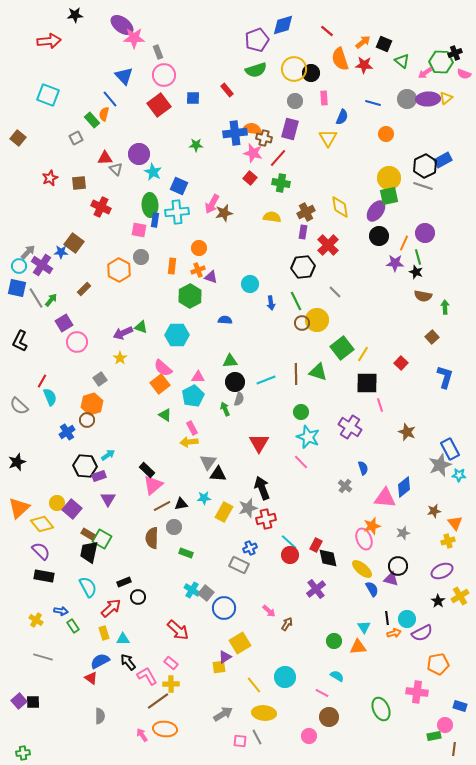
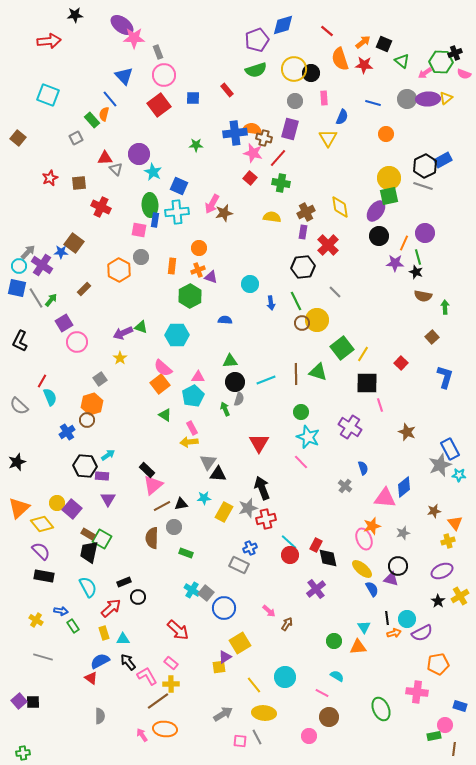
purple rectangle at (99, 476): moved 3 px right; rotated 24 degrees clockwise
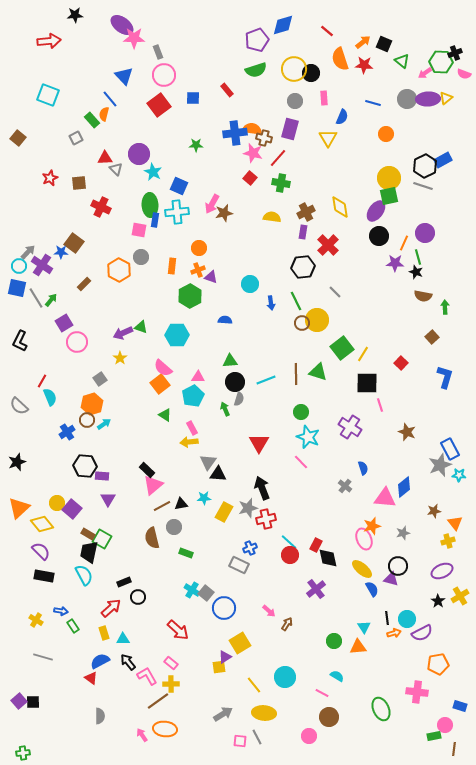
brown rectangle at (84, 289): moved 5 px up
cyan arrow at (108, 455): moved 4 px left, 31 px up
brown semicircle at (152, 538): rotated 15 degrees counterclockwise
cyan semicircle at (88, 587): moved 4 px left, 12 px up
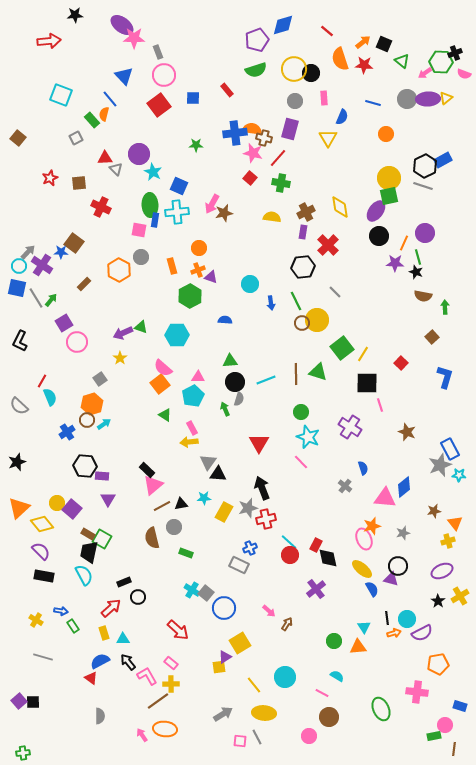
cyan square at (48, 95): moved 13 px right
orange rectangle at (172, 266): rotated 21 degrees counterclockwise
